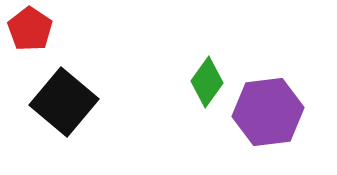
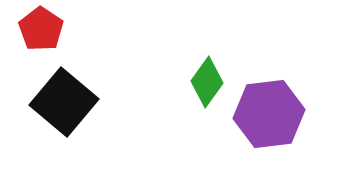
red pentagon: moved 11 px right
purple hexagon: moved 1 px right, 2 px down
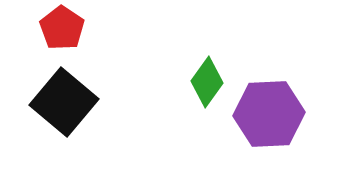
red pentagon: moved 21 px right, 1 px up
purple hexagon: rotated 4 degrees clockwise
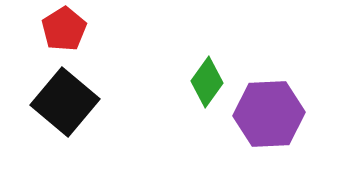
red pentagon: moved 2 px right, 1 px down; rotated 6 degrees clockwise
black square: moved 1 px right
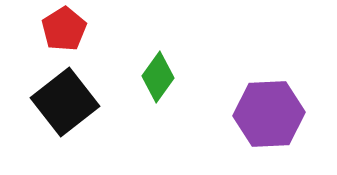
green diamond: moved 49 px left, 5 px up
black square: rotated 12 degrees clockwise
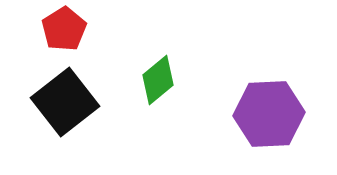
green diamond: moved 3 px down; rotated 15 degrees clockwise
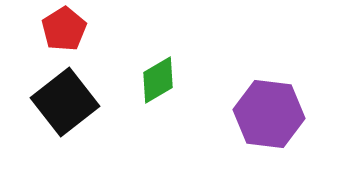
green diamond: rotated 9 degrees clockwise
purple hexagon: rotated 10 degrees clockwise
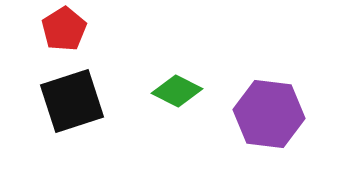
green diamond: moved 19 px right, 11 px down; rotated 57 degrees clockwise
black square: moved 7 px right, 1 px up; rotated 20 degrees clockwise
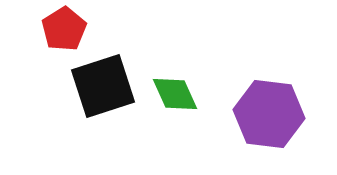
green diamond: moved 2 px left, 3 px down; rotated 39 degrees clockwise
black square: moved 31 px right, 15 px up
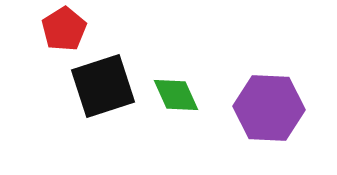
green diamond: moved 1 px right, 1 px down
purple hexagon: moved 6 px up; rotated 4 degrees counterclockwise
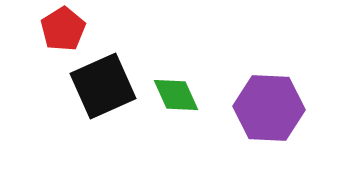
red pentagon: moved 1 px left
black square: rotated 6 degrees counterclockwise
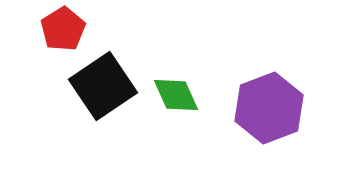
black square: rotated 10 degrees counterclockwise
purple hexagon: rotated 24 degrees counterclockwise
